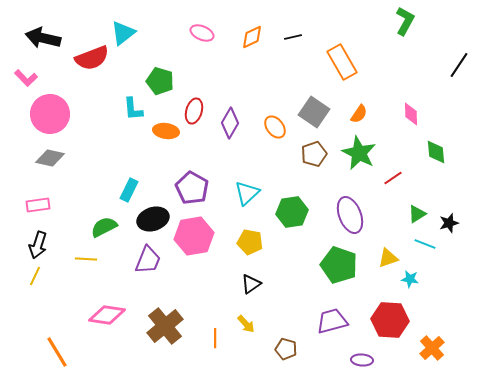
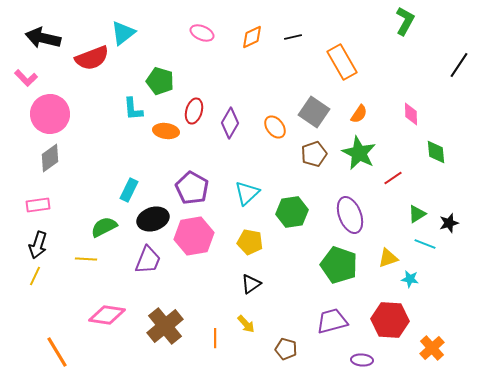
gray diamond at (50, 158): rotated 48 degrees counterclockwise
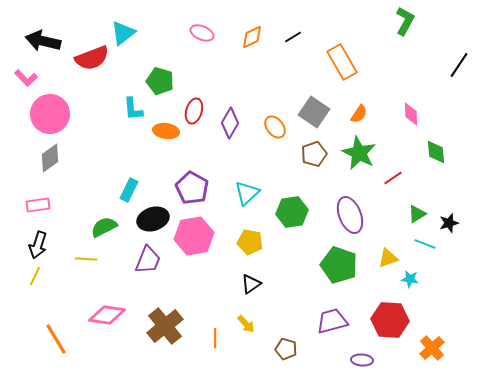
black line at (293, 37): rotated 18 degrees counterclockwise
black arrow at (43, 38): moved 3 px down
orange line at (57, 352): moved 1 px left, 13 px up
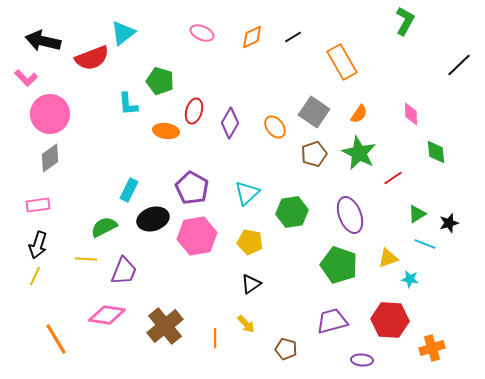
black line at (459, 65): rotated 12 degrees clockwise
cyan L-shape at (133, 109): moved 5 px left, 5 px up
pink hexagon at (194, 236): moved 3 px right
purple trapezoid at (148, 260): moved 24 px left, 11 px down
orange cross at (432, 348): rotated 25 degrees clockwise
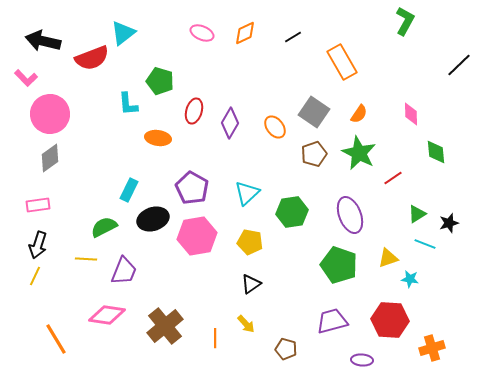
orange diamond at (252, 37): moved 7 px left, 4 px up
orange ellipse at (166, 131): moved 8 px left, 7 px down
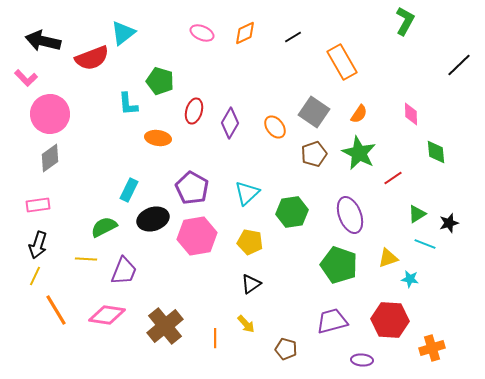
orange line at (56, 339): moved 29 px up
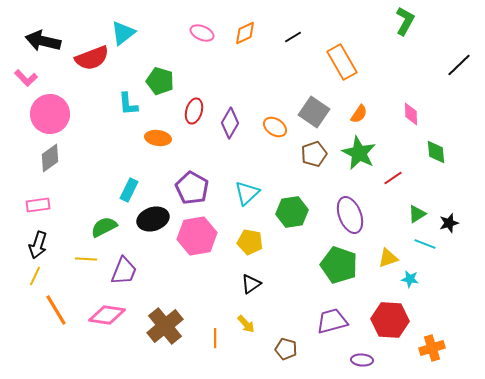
orange ellipse at (275, 127): rotated 20 degrees counterclockwise
